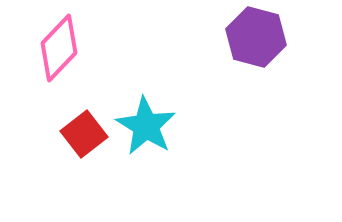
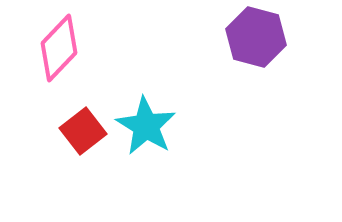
red square: moved 1 px left, 3 px up
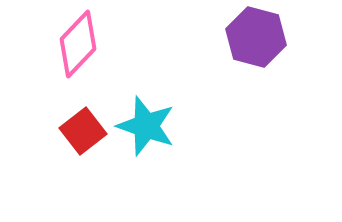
pink diamond: moved 19 px right, 4 px up
cyan star: rotated 12 degrees counterclockwise
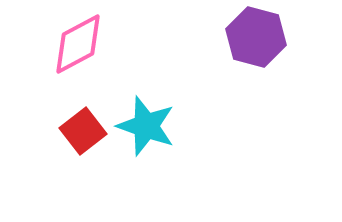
pink diamond: rotated 18 degrees clockwise
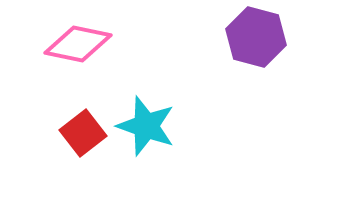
pink diamond: rotated 40 degrees clockwise
red square: moved 2 px down
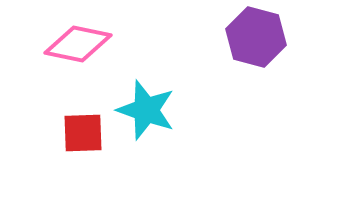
cyan star: moved 16 px up
red square: rotated 36 degrees clockwise
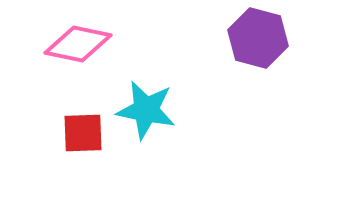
purple hexagon: moved 2 px right, 1 px down
cyan star: rotated 8 degrees counterclockwise
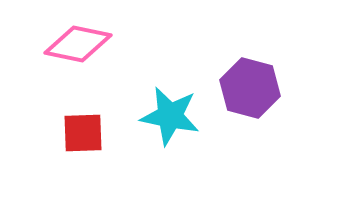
purple hexagon: moved 8 px left, 50 px down
cyan star: moved 24 px right, 6 px down
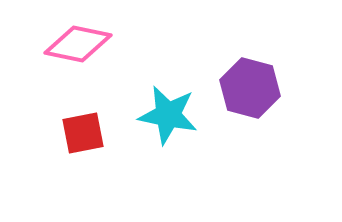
cyan star: moved 2 px left, 1 px up
red square: rotated 9 degrees counterclockwise
